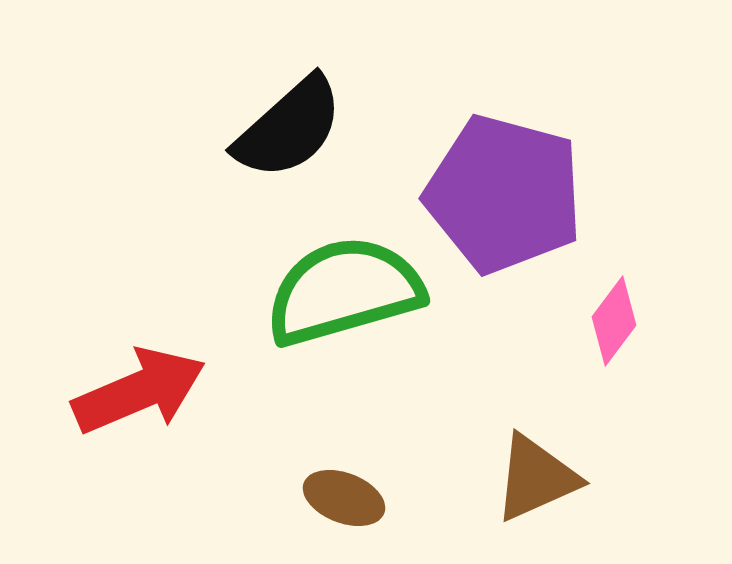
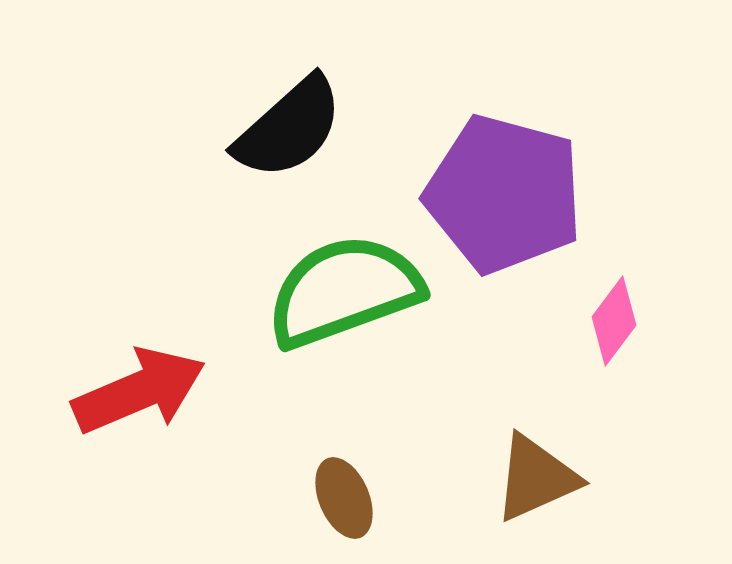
green semicircle: rotated 4 degrees counterclockwise
brown ellipse: rotated 46 degrees clockwise
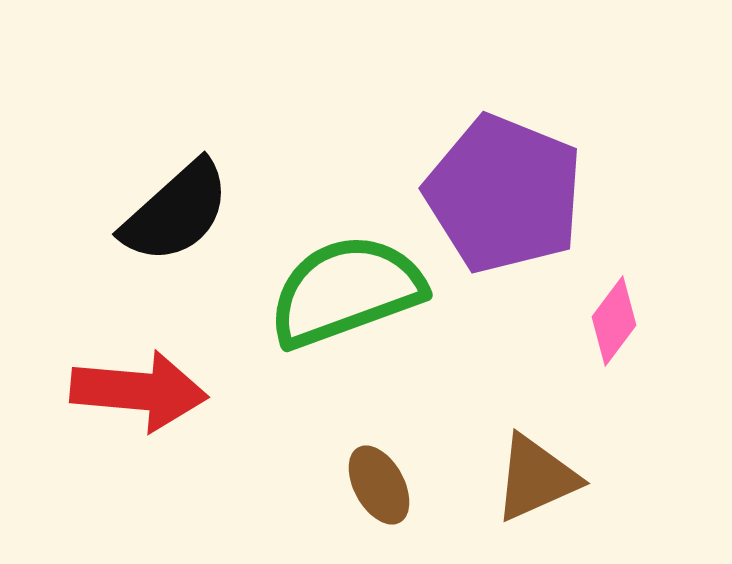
black semicircle: moved 113 px left, 84 px down
purple pentagon: rotated 7 degrees clockwise
green semicircle: moved 2 px right
red arrow: rotated 28 degrees clockwise
brown ellipse: moved 35 px right, 13 px up; rotated 6 degrees counterclockwise
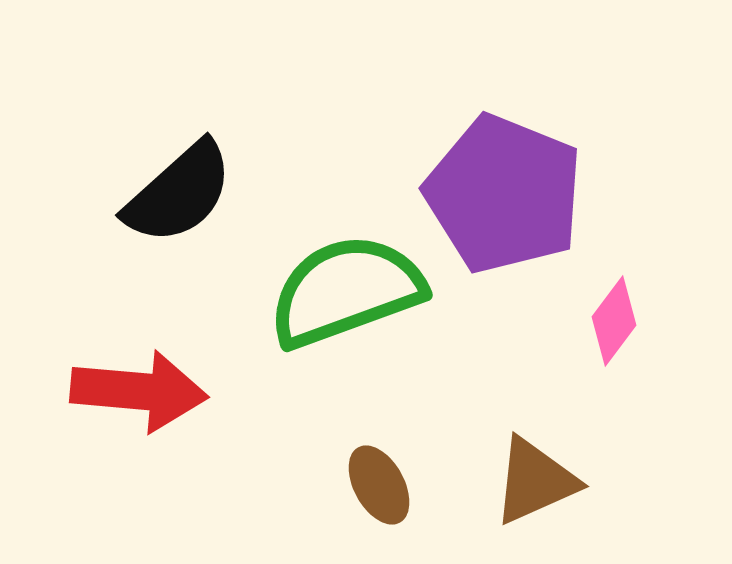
black semicircle: moved 3 px right, 19 px up
brown triangle: moved 1 px left, 3 px down
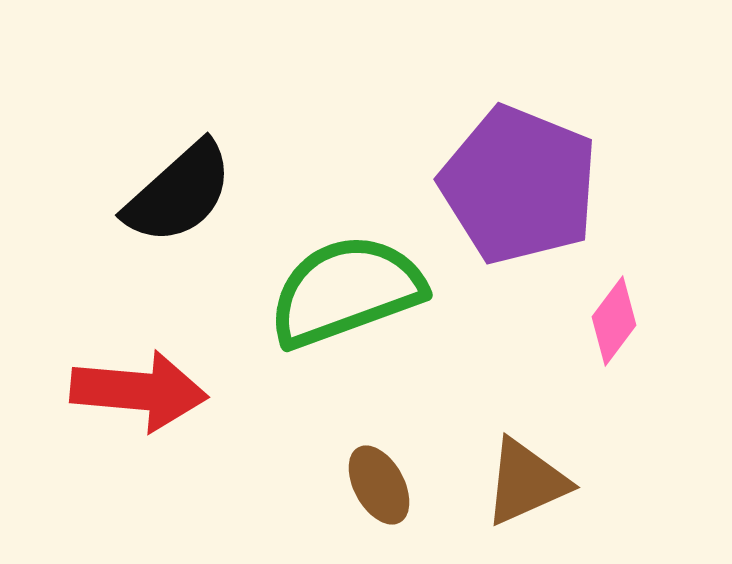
purple pentagon: moved 15 px right, 9 px up
brown triangle: moved 9 px left, 1 px down
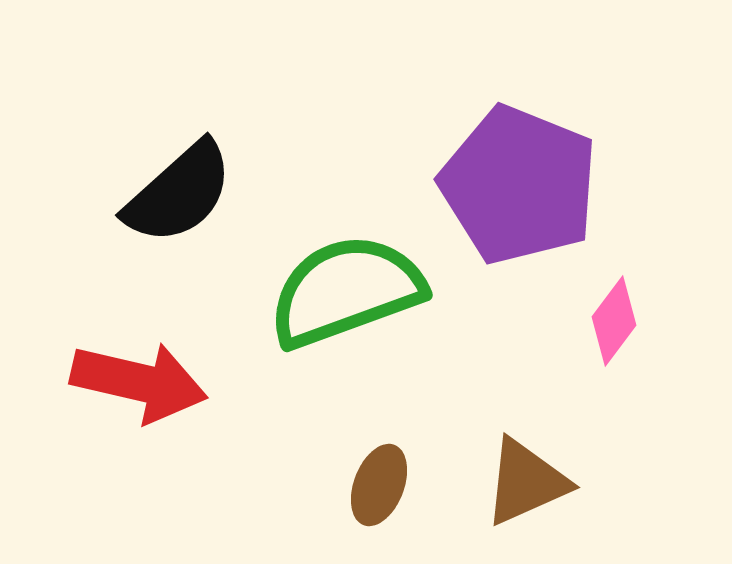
red arrow: moved 9 px up; rotated 8 degrees clockwise
brown ellipse: rotated 50 degrees clockwise
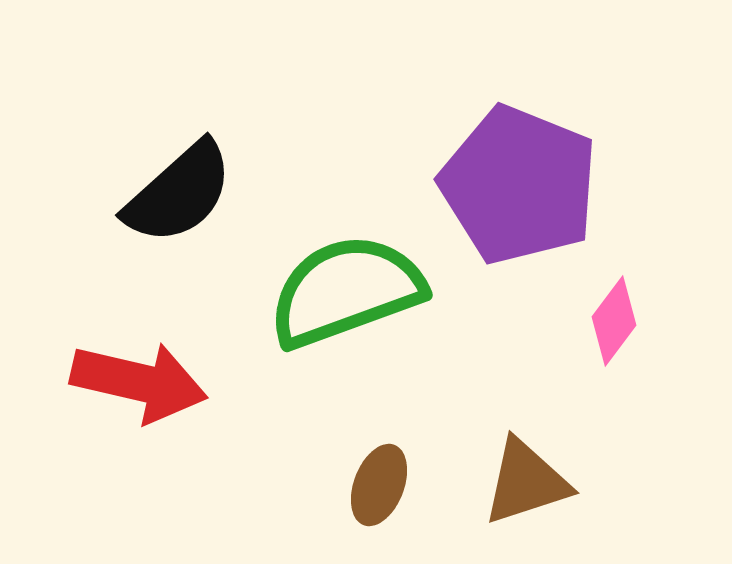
brown triangle: rotated 6 degrees clockwise
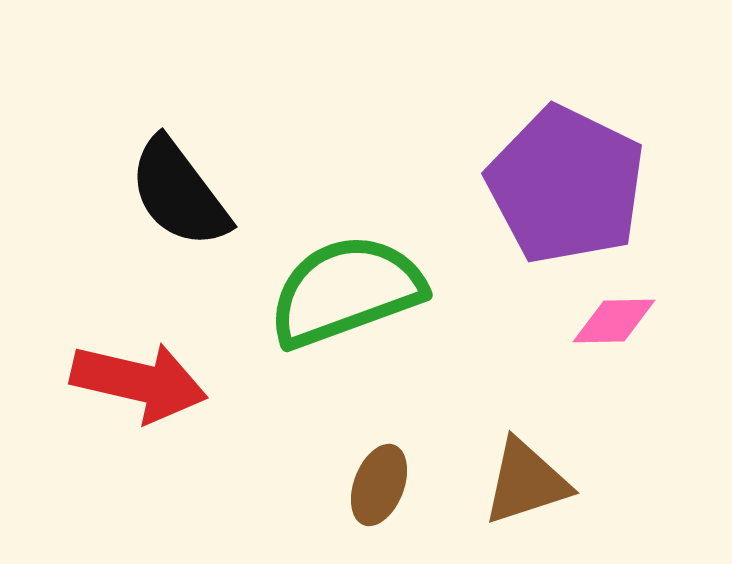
purple pentagon: moved 47 px right; rotated 4 degrees clockwise
black semicircle: rotated 95 degrees clockwise
pink diamond: rotated 52 degrees clockwise
